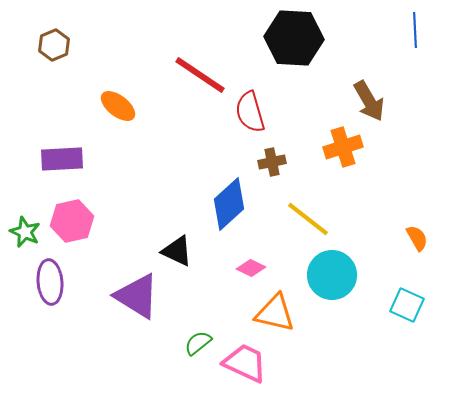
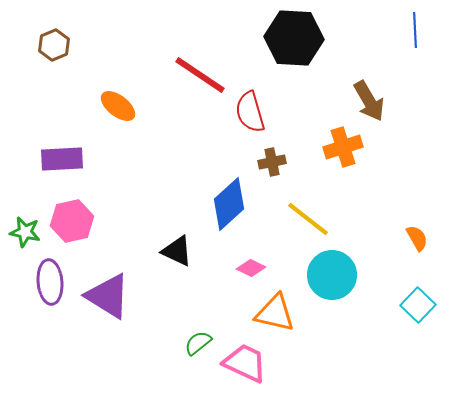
green star: rotated 12 degrees counterclockwise
purple triangle: moved 29 px left
cyan square: moved 11 px right; rotated 20 degrees clockwise
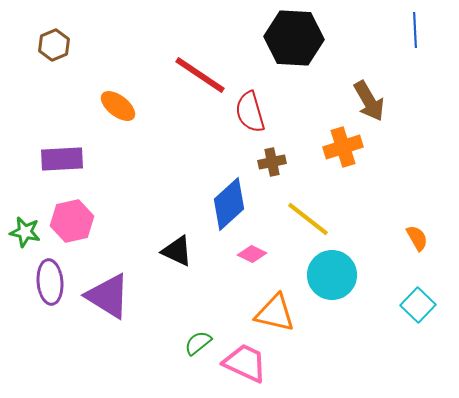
pink diamond: moved 1 px right, 14 px up
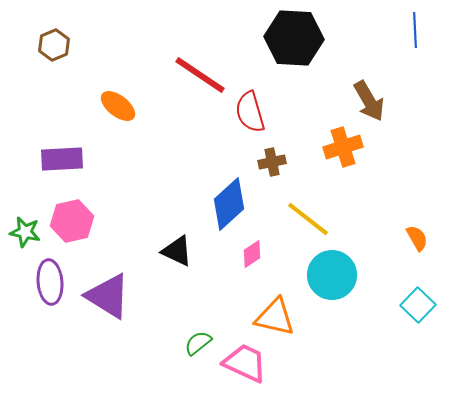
pink diamond: rotated 60 degrees counterclockwise
orange triangle: moved 4 px down
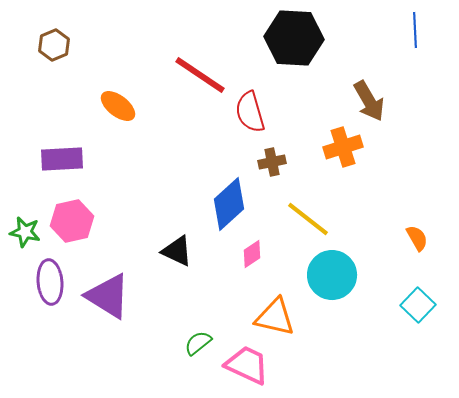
pink trapezoid: moved 2 px right, 2 px down
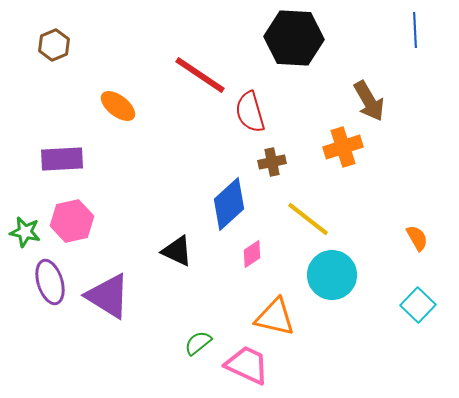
purple ellipse: rotated 12 degrees counterclockwise
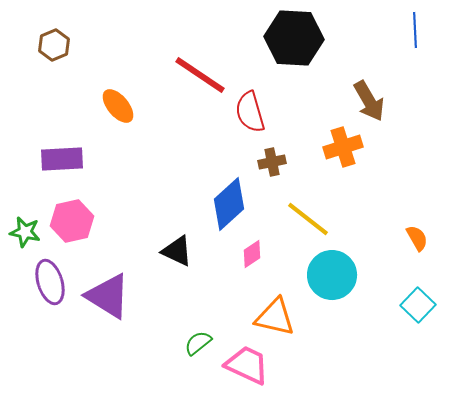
orange ellipse: rotated 12 degrees clockwise
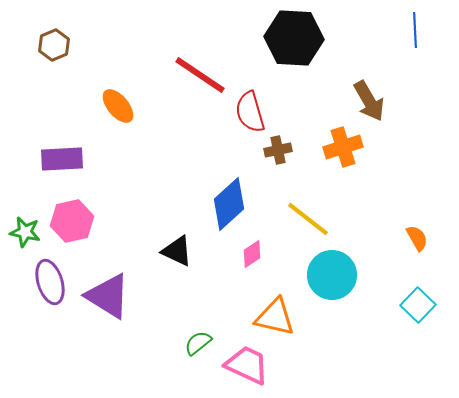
brown cross: moved 6 px right, 12 px up
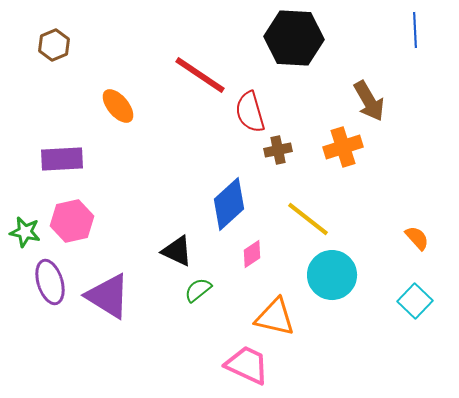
orange semicircle: rotated 12 degrees counterclockwise
cyan square: moved 3 px left, 4 px up
green semicircle: moved 53 px up
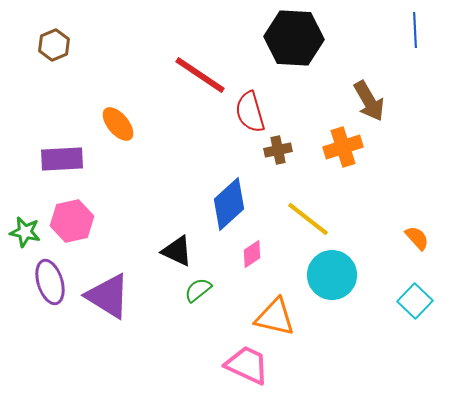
orange ellipse: moved 18 px down
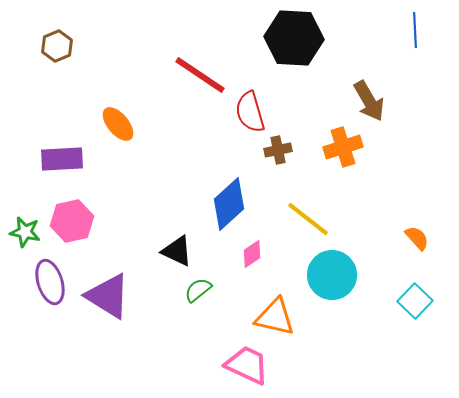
brown hexagon: moved 3 px right, 1 px down
